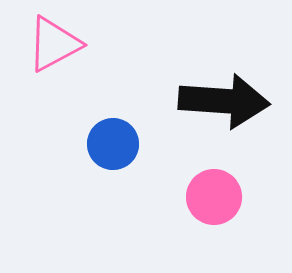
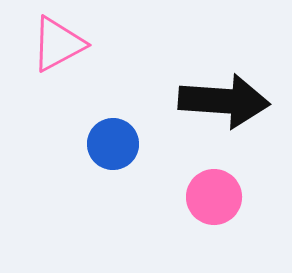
pink triangle: moved 4 px right
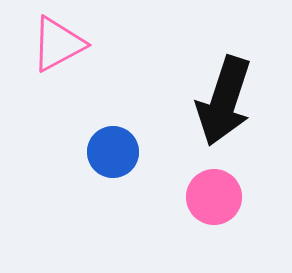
black arrow: rotated 104 degrees clockwise
blue circle: moved 8 px down
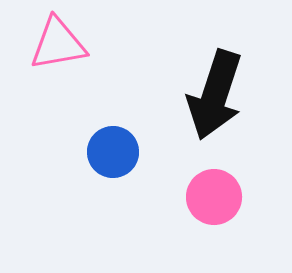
pink triangle: rotated 18 degrees clockwise
black arrow: moved 9 px left, 6 px up
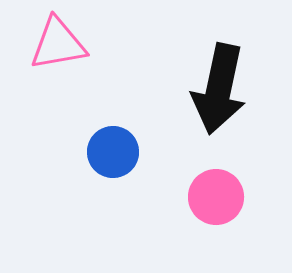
black arrow: moved 4 px right, 6 px up; rotated 6 degrees counterclockwise
pink circle: moved 2 px right
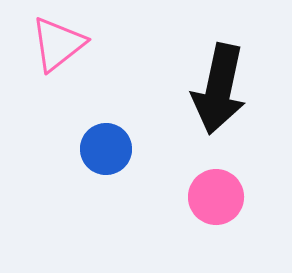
pink triangle: rotated 28 degrees counterclockwise
blue circle: moved 7 px left, 3 px up
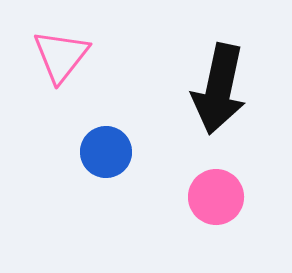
pink triangle: moved 3 px right, 12 px down; rotated 14 degrees counterclockwise
blue circle: moved 3 px down
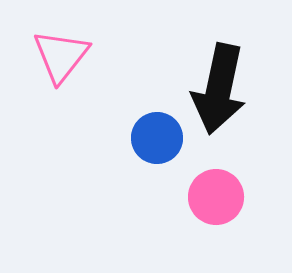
blue circle: moved 51 px right, 14 px up
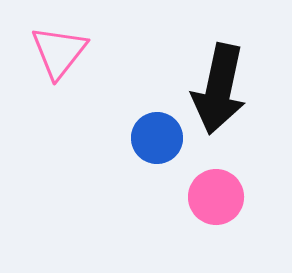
pink triangle: moved 2 px left, 4 px up
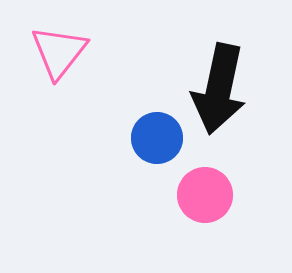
pink circle: moved 11 px left, 2 px up
